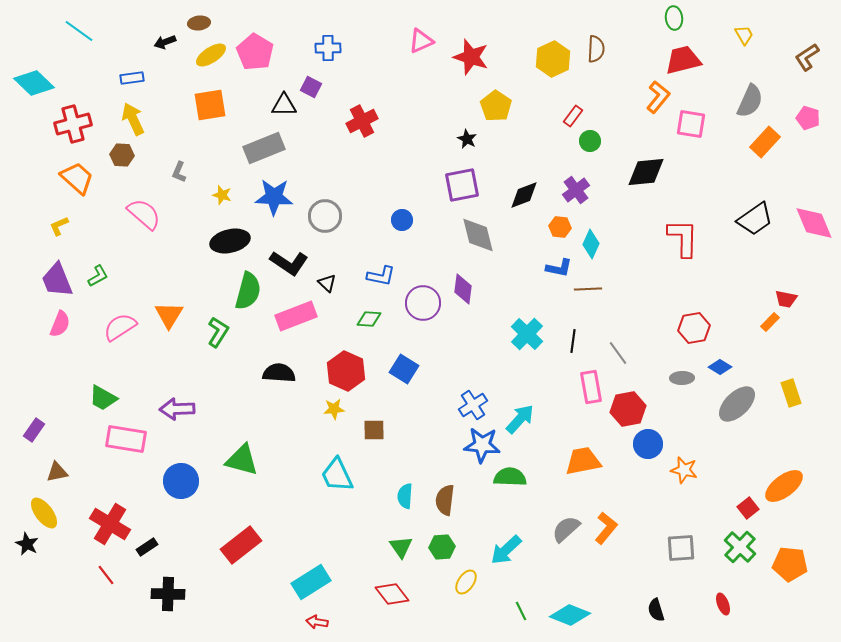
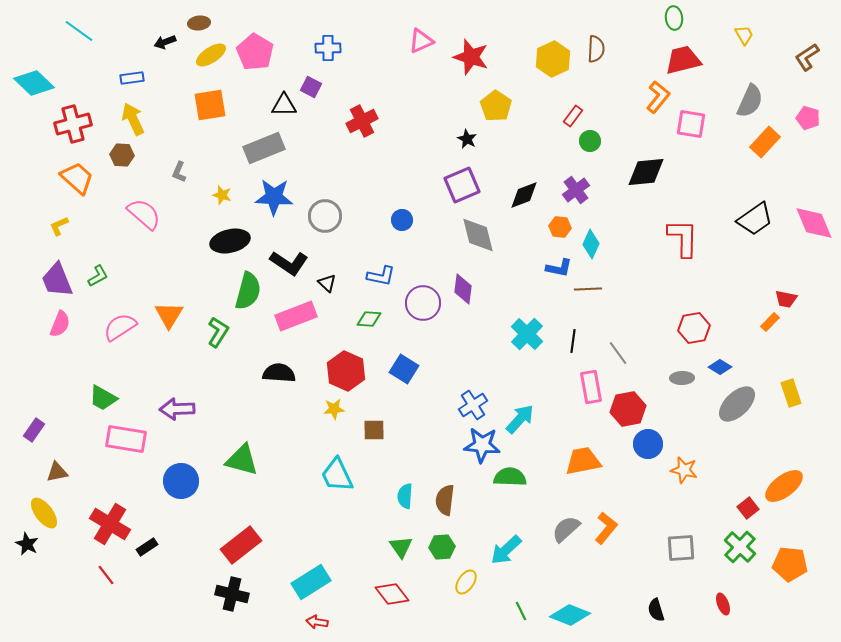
purple square at (462, 185): rotated 12 degrees counterclockwise
black cross at (168, 594): moved 64 px right; rotated 12 degrees clockwise
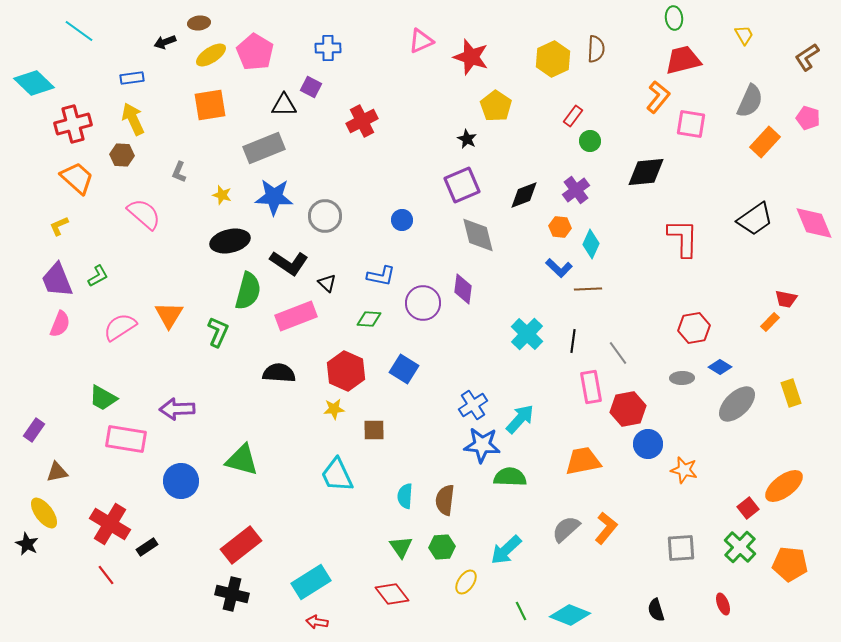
blue L-shape at (559, 268): rotated 32 degrees clockwise
green L-shape at (218, 332): rotated 8 degrees counterclockwise
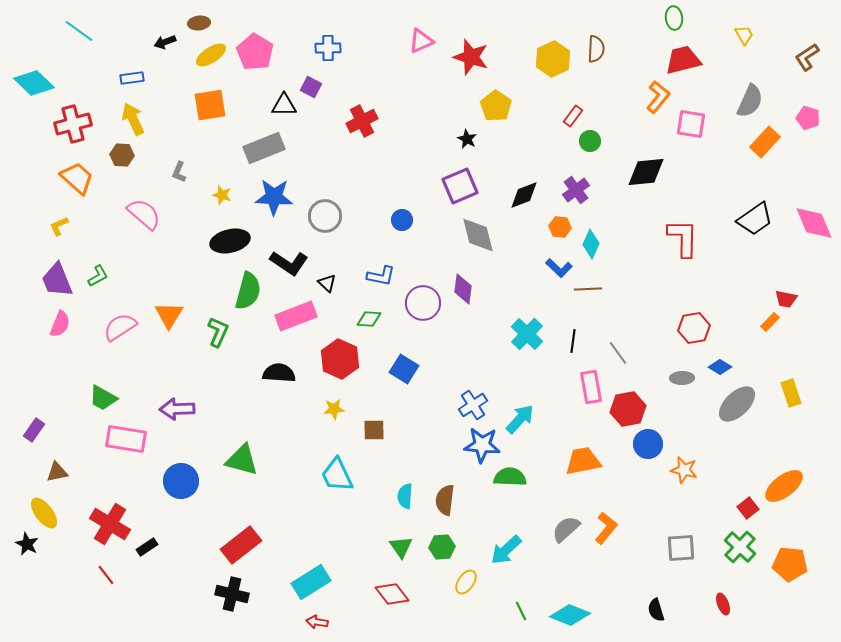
purple square at (462, 185): moved 2 px left, 1 px down
red hexagon at (346, 371): moved 6 px left, 12 px up
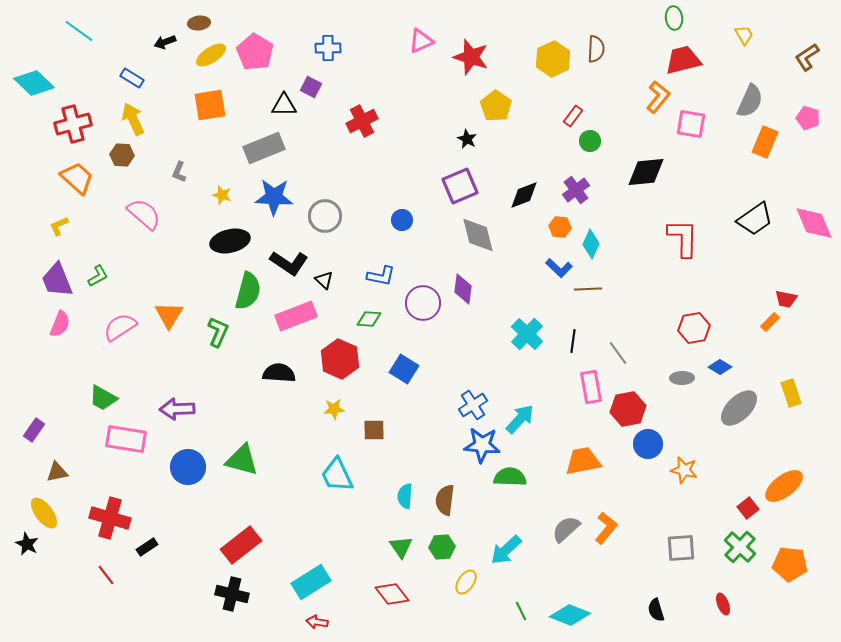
blue rectangle at (132, 78): rotated 40 degrees clockwise
orange rectangle at (765, 142): rotated 20 degrees counterclockwise
black triangle at (327, 283): moved 3 px left, 3 px up
gray ellipse at (737, 404): moved 2 px right, 4 px down
blue circle at (181, 481): moved 7 px right, 14 px up
red cross at (110, 524): moved 6 px up; rotated 15 degrees counterclockwise
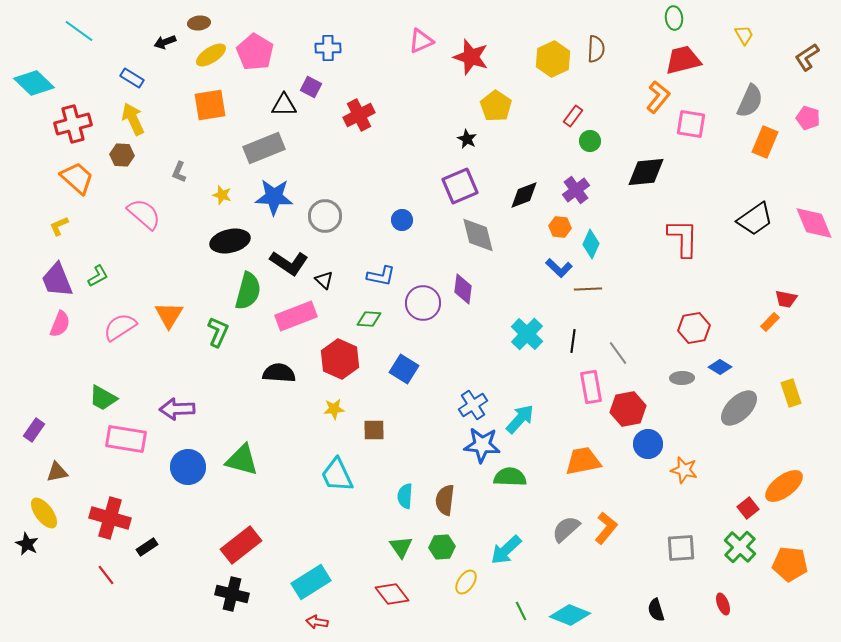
red cross at (362, 121): moved 3 px left, 6 px up
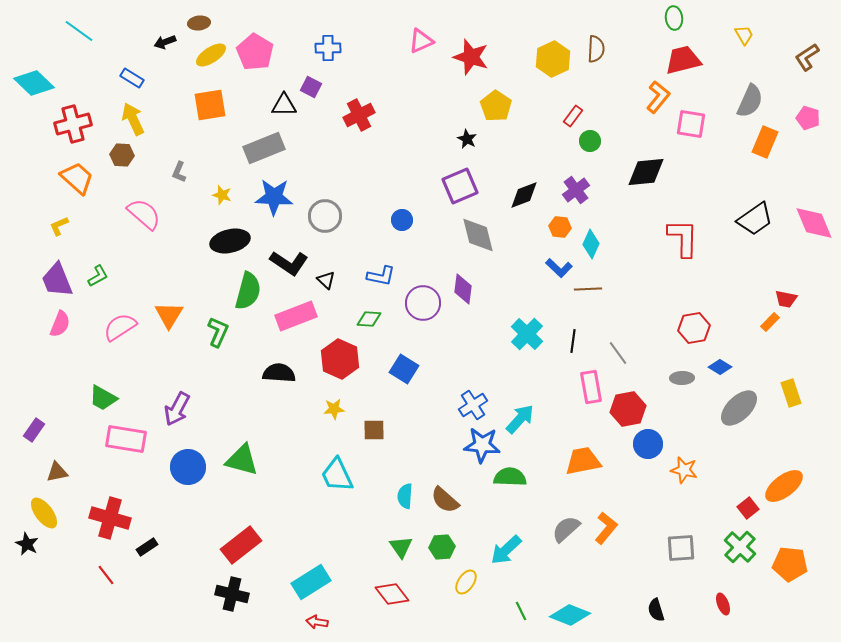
black triangle at (324, 280): moved 2 px right
purple arrow at (177, 409): rotated 60 degrees counterclockwise
brown semicircle at (445, 500): rotated 56 degrees counterclockwise
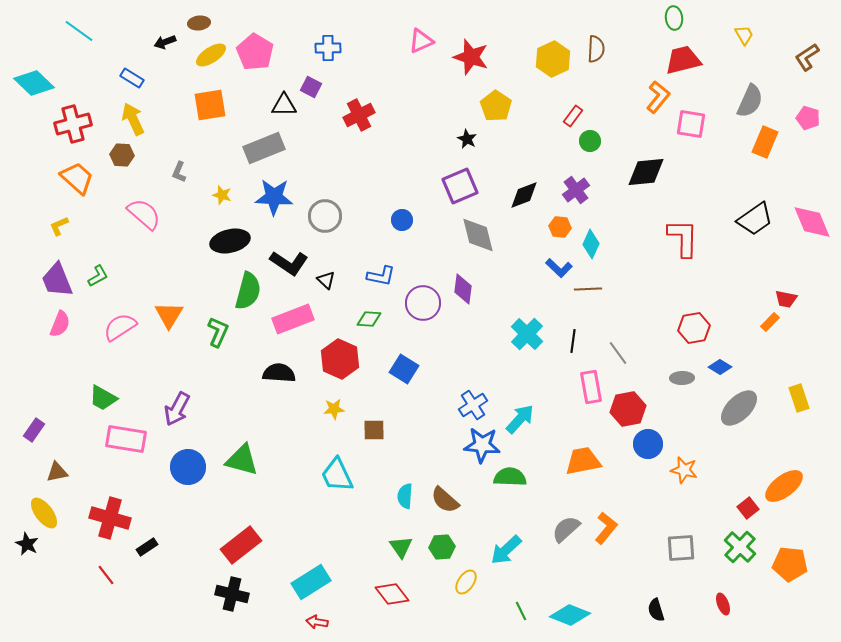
pink diamond at (814, 223): moved 2 px left, 1 px up
pink rectangle at (296, 316): moved 3 px left, 3 px down
yellow rectangle at (791, 393): moved 8 px right, 5 px down
